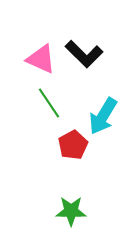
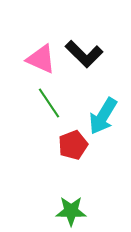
red pentagon: rotated 8 degrees clockwise
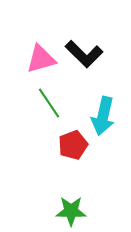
pink triangle: rotated 40 degrees counterclockwise
cyan arrow: rotated 18 degrees counterclockwise
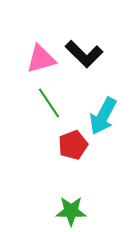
cyan arrow: rotated 15 degrees clockwise
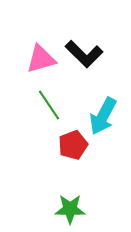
green line: moved 2 px down
green star: moved 1 px left, 2 px up
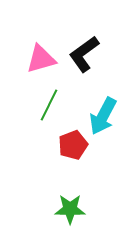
black L-shape: rotated 99 degrees clockwise
green line: rotated 60 degrees clockwise
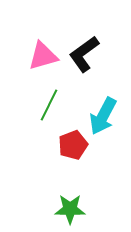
pink triangle: moved 2 px right, 3 px up
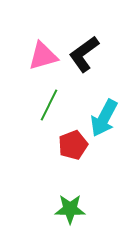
cyan arrow: moved 1 px right, 2 px down
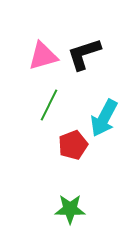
black L-shape: rotated 18 degrees clockwise
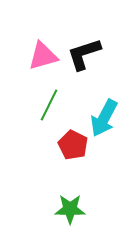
red pentagon: rotated 24 degrees counterclockwise
